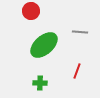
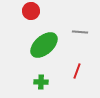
green cross: moved 1 px right, 1 px up
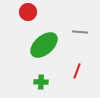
red circle: moved 3 px left, 1 px down
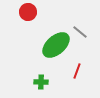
gray line: rotated 35 degrees clockwise
green ellipse: moved 12 px right
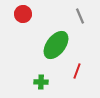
red circle: moved 5 px left, 2 px down
gray line: moved 16 px up; rotated 28 degrees clockwise
green ellipse: rotated 12 degrees counterclockwise
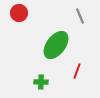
red circle: moved 4 px left, 1 px up
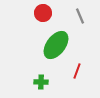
red circle: moved 24 px right
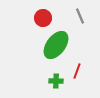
red circle: moved 5 px down
green cross: moved 15 px right, 1 px up
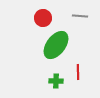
gray line: rotated 63 degrees counterclockwise
red line: moved 1 px right, 1 px down; rotated 21 degrees counterclockwise
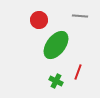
red circle: moved 4 px left, 2 px down
red line: rotated 21 degrees clockwise
green cross: rotated 24 degrees clockwise
